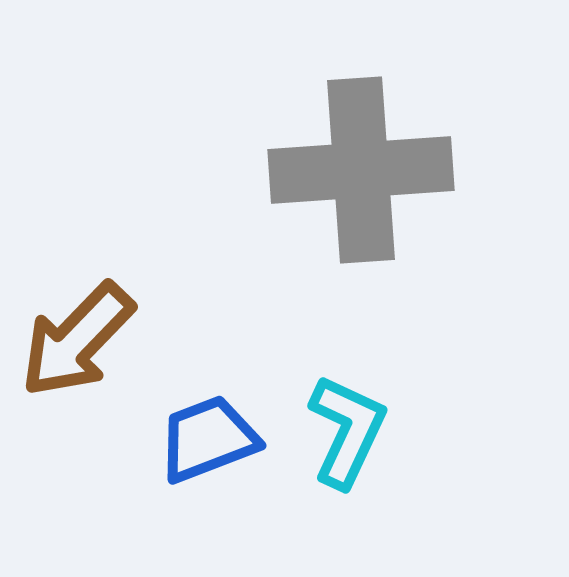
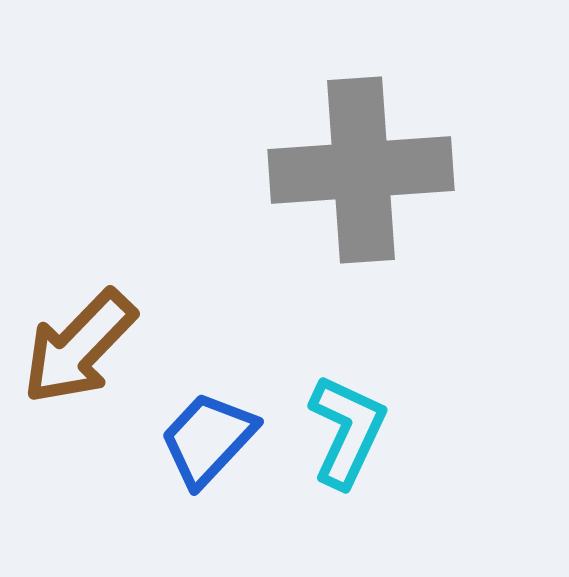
brown arrow: moved 2 px right, 7 px down
blue trapezoid: rotated 26 degrees counterclockwise
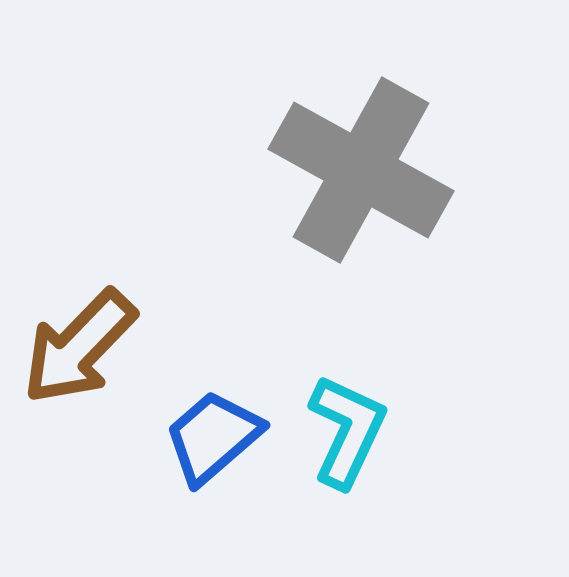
gray cross: rotated 33 degrees clockwise
blue trapezoid: moved 5 px right, 2 px up; rotated 6 degrees clockwise
